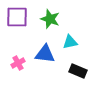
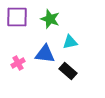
black rectangle: moved 10 px left; rotated 18 degrees clockwise
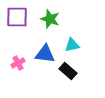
cyan triangle: moved 2 px right, 3 px down
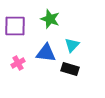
purple square: moved 2 px left, 9 px down
cyan triangle: rotated 35 degrees counterclockwise
blue triangle: moved 1 px right, 1 px up
black rectangle: moved 2 px right, 2 px up; rotated 24 degrees counterclockwise
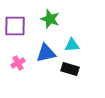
cyan triangle: rotated 42 degrees clockwise
blue triangle: rotated 20 degrees counterclockwise
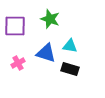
cyan triangle: moved 2 px left, 1 px down; rotated 14 degrees clockwise
blue triangle: rotated 30 degrees clockwise
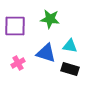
green star: rotated 12 degrees counterclockwise
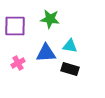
blue triangle: rotated 20 degrees counterclockwise
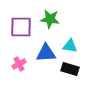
purple square: moved 6 px right, 1 px down
pink cross: moved 1 px right, 1 px down
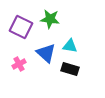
purple square: rotated 25 degrees clockwise
blue triangle: rotated 45 degrees clockwise
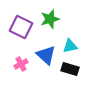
green star: rotated 24 degrees counterclockwise
cyan triangle: rotated 21 degrees counterclockwise
blue triangle: moved 2 px down
pink cross: moved 2 px right
